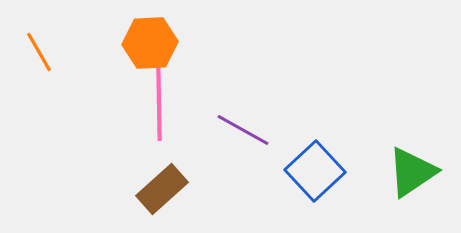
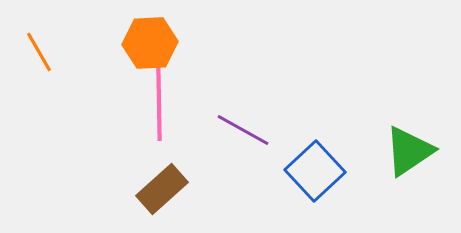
green triangle: moved 3 px left, 21 px up
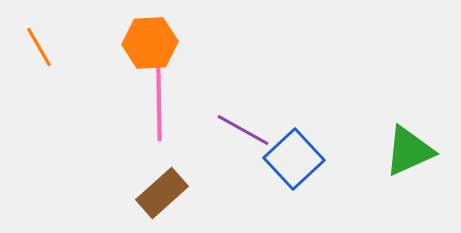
orange line: moved 5 px up
green triangle: rotated 10 degrees clockwise
blue square: moved 21 px left, 12 px up
brown rectangle: moved 4 px down
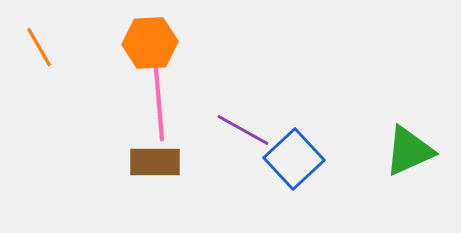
pink line: rotated 4 degrees counterclockwise
brown rectangle: moved 7 px left, 31 px up; rotated 42 degrees clockwise
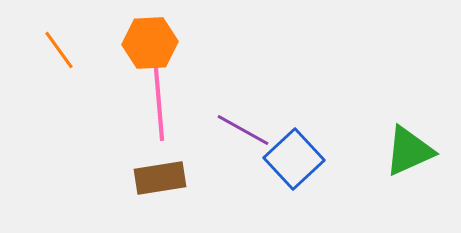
orange line: moved 20 px right, 3 px down; rotated 6 degrees counterclockwise
brown rectangle: moved 5 px right, 16 px down; rotated 9 degrees counterclockwise
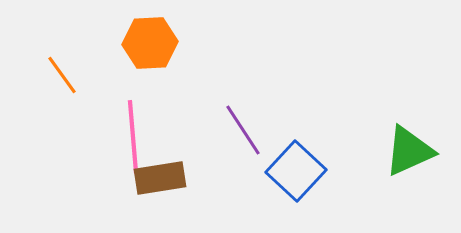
orange line: moved 3 px right, 25 px down
pink line: moved 26 px left, 33 px down
purple line: rotated 28 degrees clockwise
blue square: moved 2 px right, 12 px down; rotated 4 degrees counterclockwise
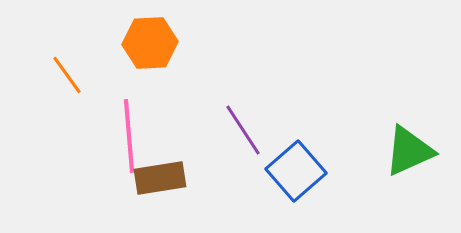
orange line: moved 5 px right
pink line: moved 4 px left, 1 px up
blue square: rotated 6 degrees clockwise
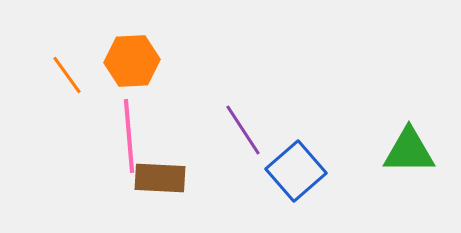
orange hexagon: moved 18 px left, 18 px down
green triangle: rotated 24 degrees clockwise
brown rectangle: rotated 12 degrees clockwise
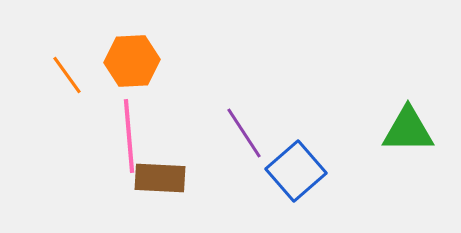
purple line: moved 1 px right, 3 px down
green triangle: moved 1 px left, 21 px up
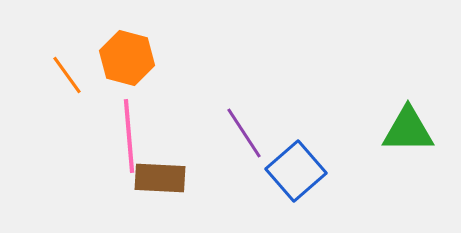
orange hexagon: moved 5 px left, 3 px up; rotated 18 degrees clockwise
